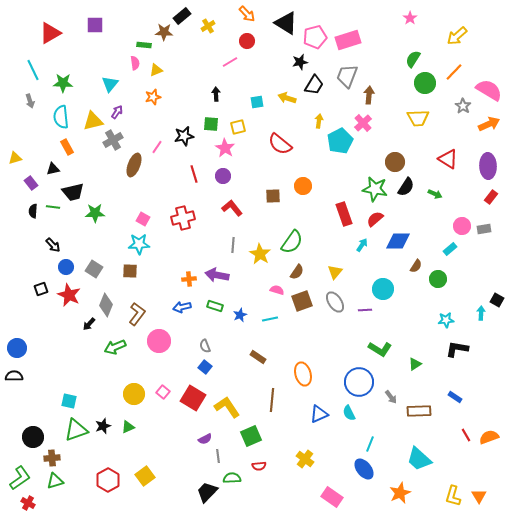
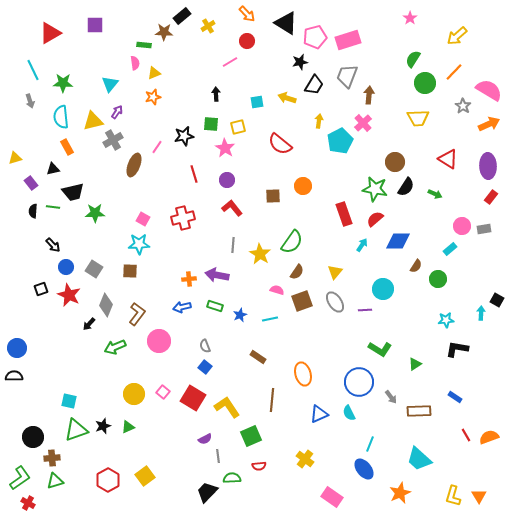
yellow triangle at (156, 70): moved 2 px left, 3 px down
purple circle at (223, 176): moved 4 px right, 4 px down
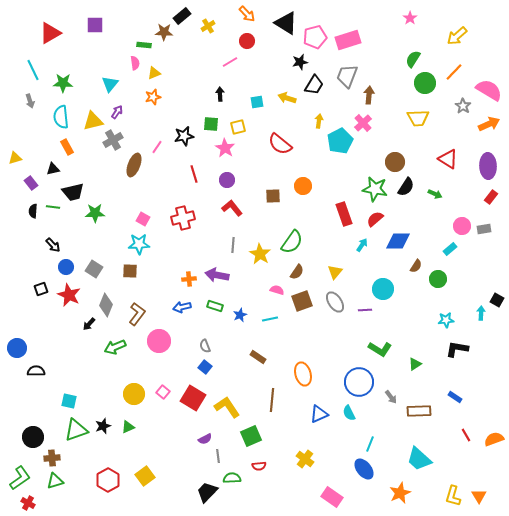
black arrow at (216, 94): moved 4 px right
black semicircle at (14, 376): moved 22 px right, 5 px up
orange semicircle at (489, 437): moved 5 px right, 2 px down
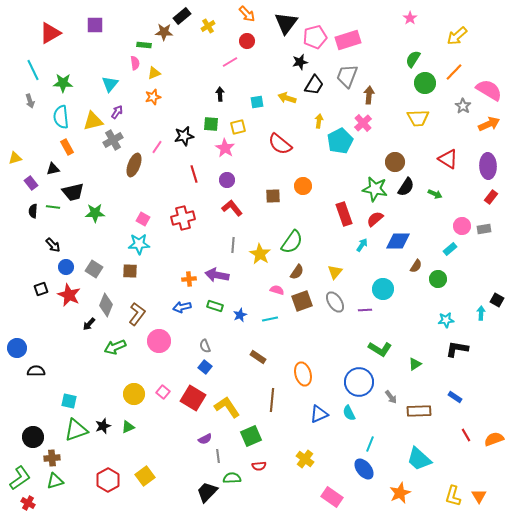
black triangle at (286, 23): rotated 35 degrees clockwise
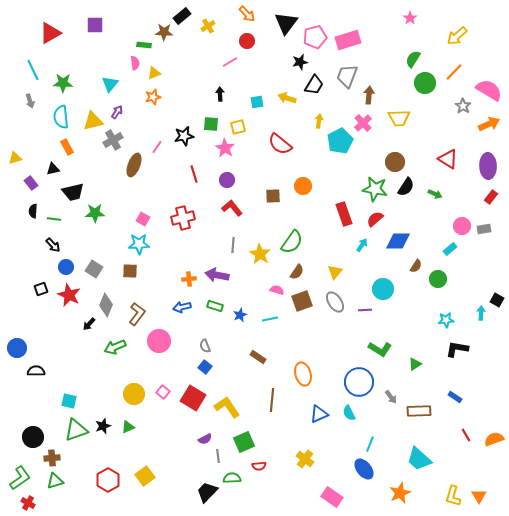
yellow trapezoid at (418, 118): moved 19 px left
green line at (53, 207): moved 1 px right, 12 px down
green square at (251, 436): moved 7 px left, 6 px down
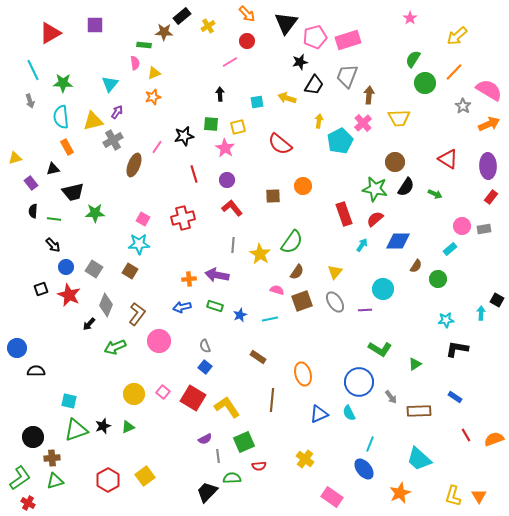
brown square at (130, 271): rotated 28 degrees clockwise
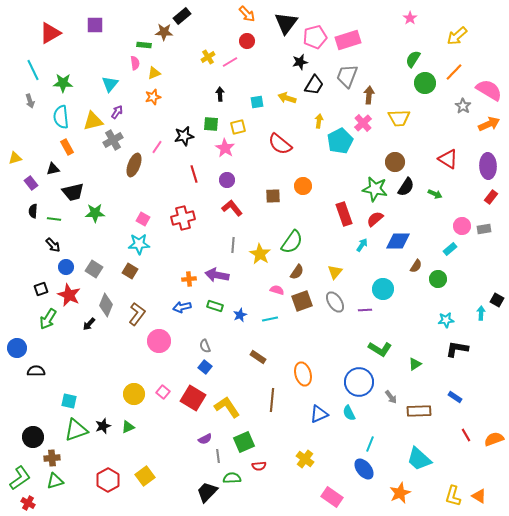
yellow cross at (208, 26): moved 31 px down
green arrow at (115, 347): moved 67 px left, 28 px up; rotated 35 degrees counterclockwise
orange triangle at (479, 496): rotated 28 degrees counterclockwise
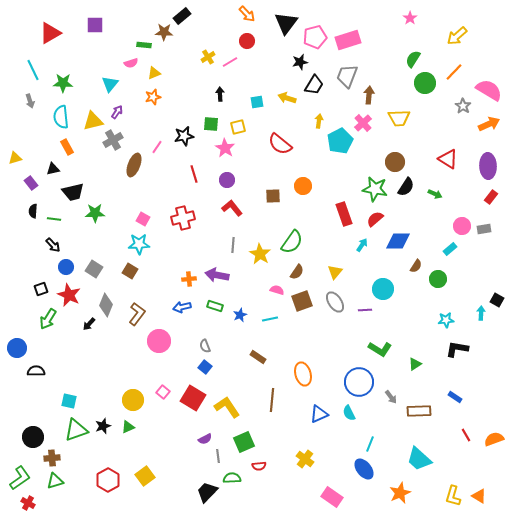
pink semicircle at (135, 63): moved 4 px left; rotated 80 degrees clockwise
yellow circle at (134, 394): moved 1 px left, 6 px down
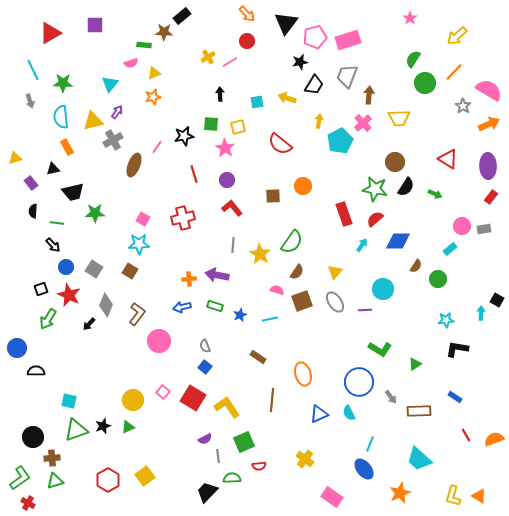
green line at (54, 219): moved 3 px right, 4 px down
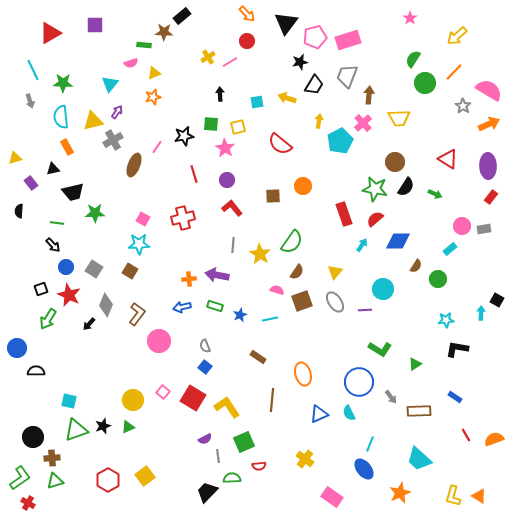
black semicircle at (33, 211): moved 14 px left
